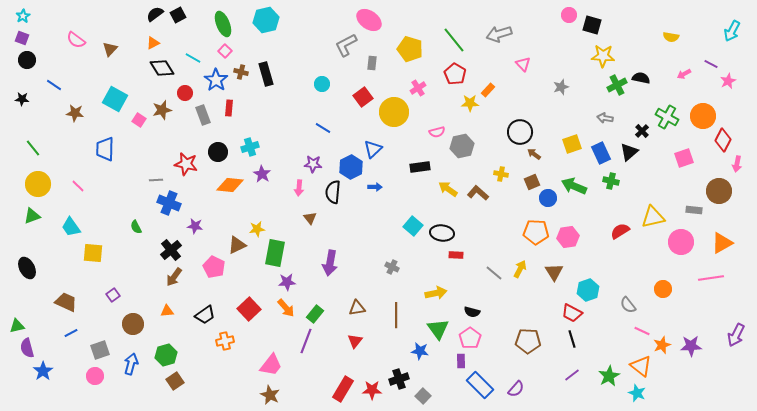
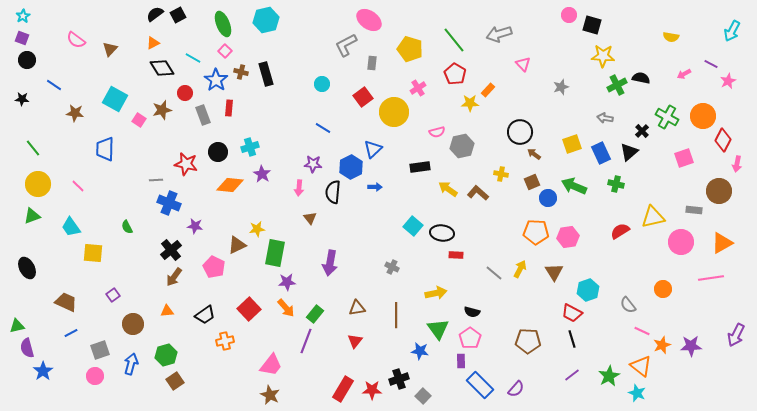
green cross at (611, 181): moved 5 px right, 3 px down
green semicircle at (136, 227): moved 9 px left
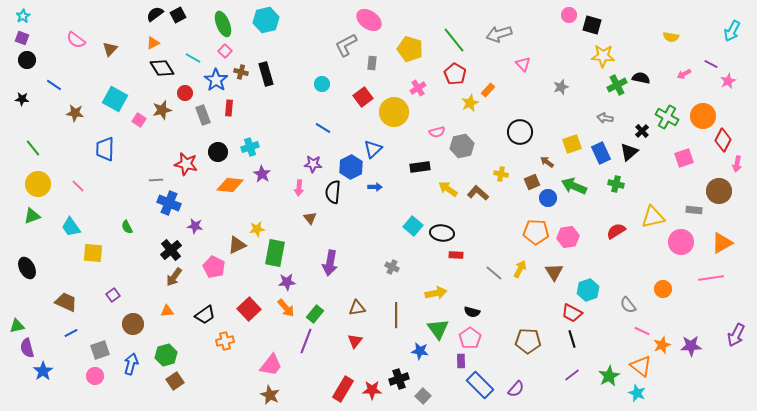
yellow star at (470, 103): rotated 24 degrees counterclockwise
brown arrow at (534, 154): moved 13 px right, 8 px down
red semicircle at (620, 231): moved 4 px left
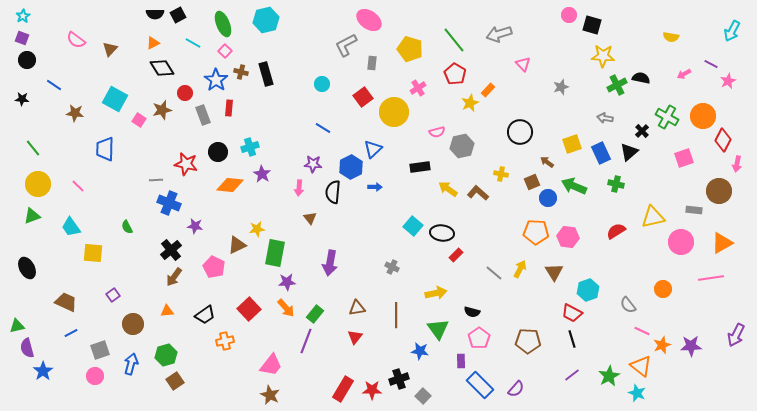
black semicircle at (155, 14): rotated 144 degrees counterclockwise
cyan line at (193, 58): moved 15 px up
pink hexagon at (568, 237): rotated 15 degrees clockwise
red rectangle at (456, 255): rotated 48 degrees counterclockwise
pink pentagon at (470, 338): moved 9 px right
red triangle at (355, 341): moved 4 px up
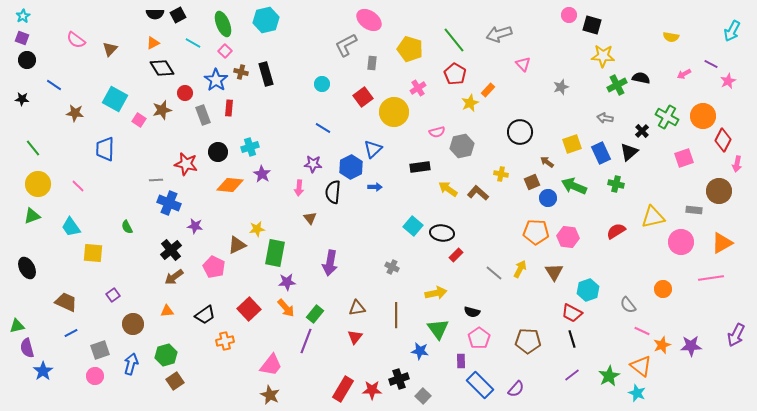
brown arrow at (174, 277): rotated 18 degrees clockwise
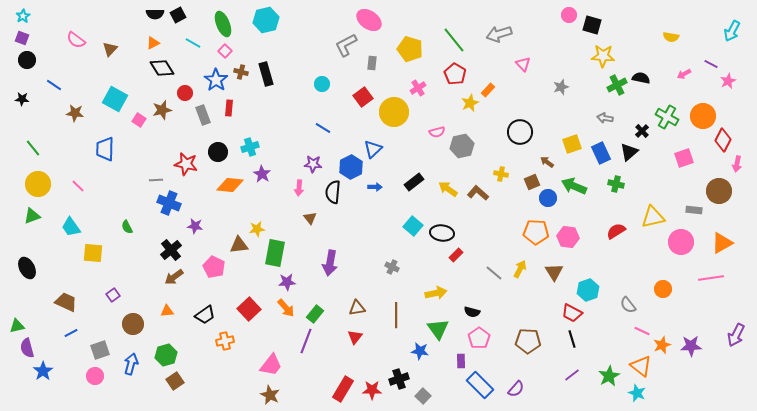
black rectangle at (420, 167): moved 6 px left, 15 px down; rotated 30 degrees counterclockwise
brown triangle at (237, 245): moved 2 px right; rotated 18 degrees clockwise
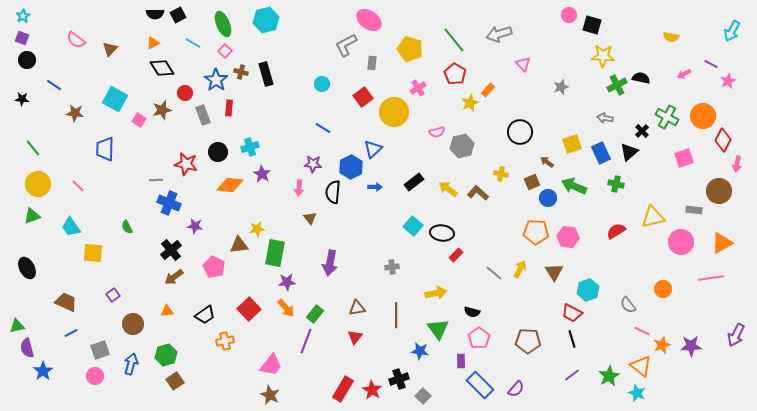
gray cross at (392, 267): rotated 32 degrees counterclockwise
red star at (372, 390): rotated 30 degrees clockwise
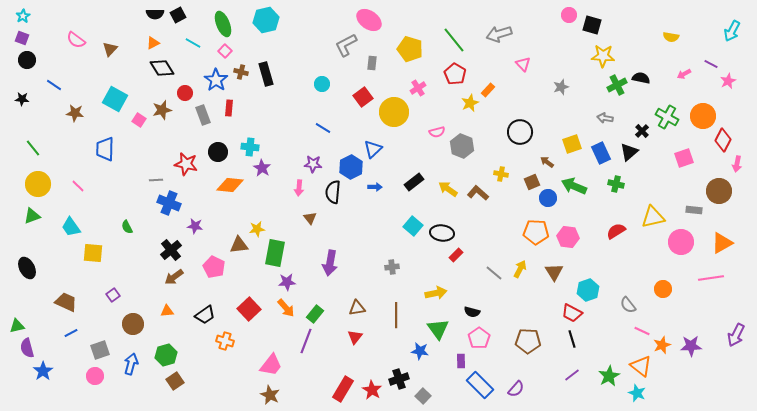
gray hexagon at (462, 146): rotated 25 degrees counterclockwise
cyan cross at (250, 147): rotated 24 degrees clockwise
purple star at (262, 174): moved 6 px up
orange cross at (225, 341): rotated 30 degrees clockwise
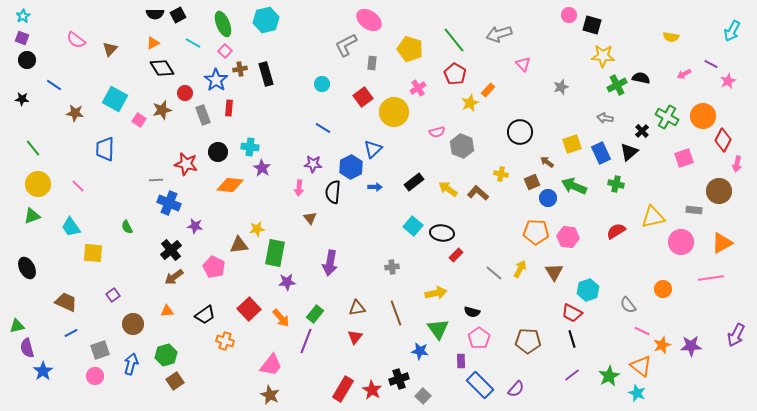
brown cross at (241, 72): moved 1 px left, 3 px up; rotated 24 degrees counterclockwise
orange arrow at (286, 308): moved 5 px left, 10 px down
brown line at (396, 315): moved 2 px up; rotated 20 degrees counterclockwise
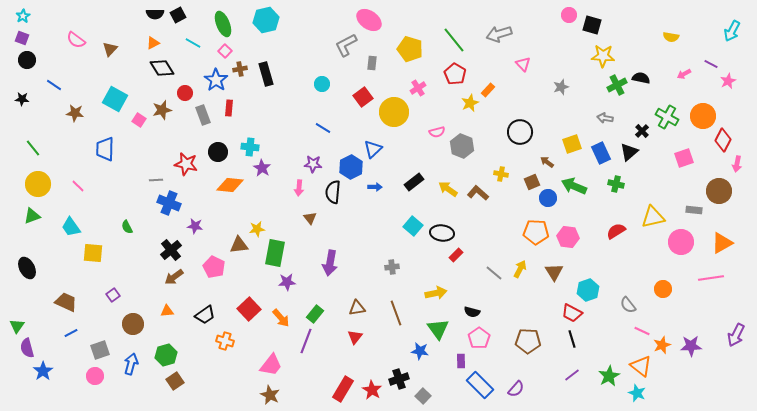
green triangle at (17, 326): rotated 42 degrees counterclockwise
